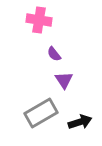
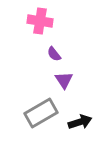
pink cross: moved 1 px right, 1 px down
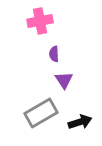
pink cross: rotated 20 degrees counterclockwise
purple semicircle: rotated 35 degrees clockwise
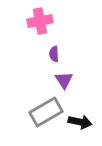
gray rectangle: moved 5 px right, 1 px up
black arrow: rotated 30 degrees clockwise
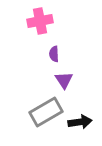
black arrow: rotated 20 degrees counterclockwise
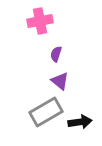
purple semicircle: moved 2 px right; rotated 21 degrees clockwise
purple triangle: moved 4 px left, 1 px down; rotated 18 degrees counterclockwise
